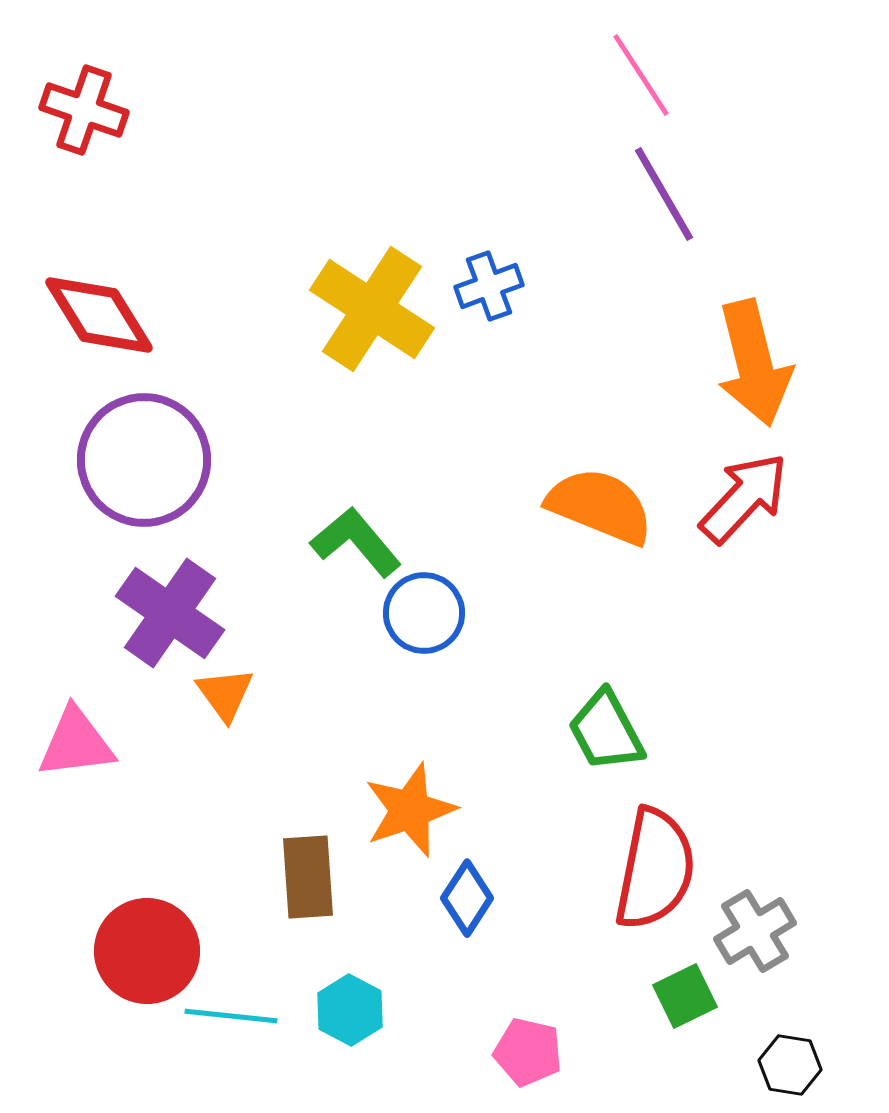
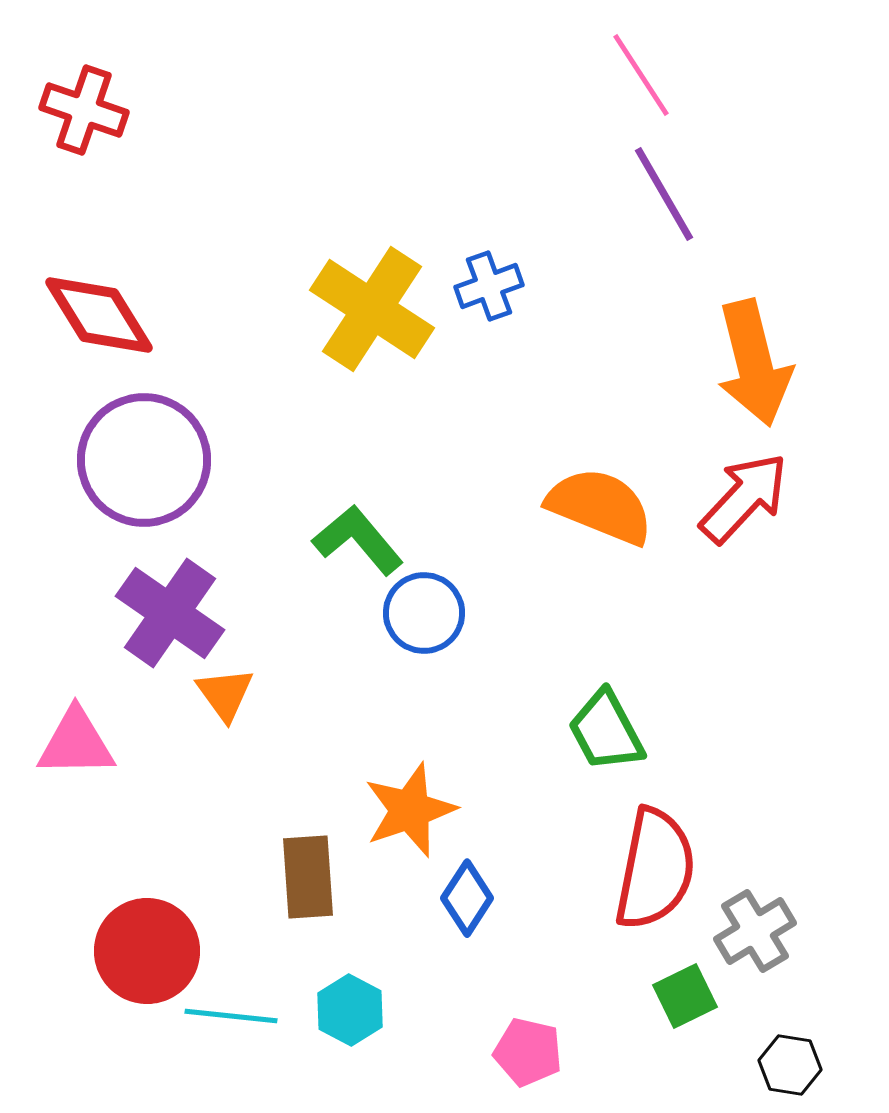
green L-shape: moved 2 px right, 2 px up
pink triangle: rotated 6 degrees clockwise
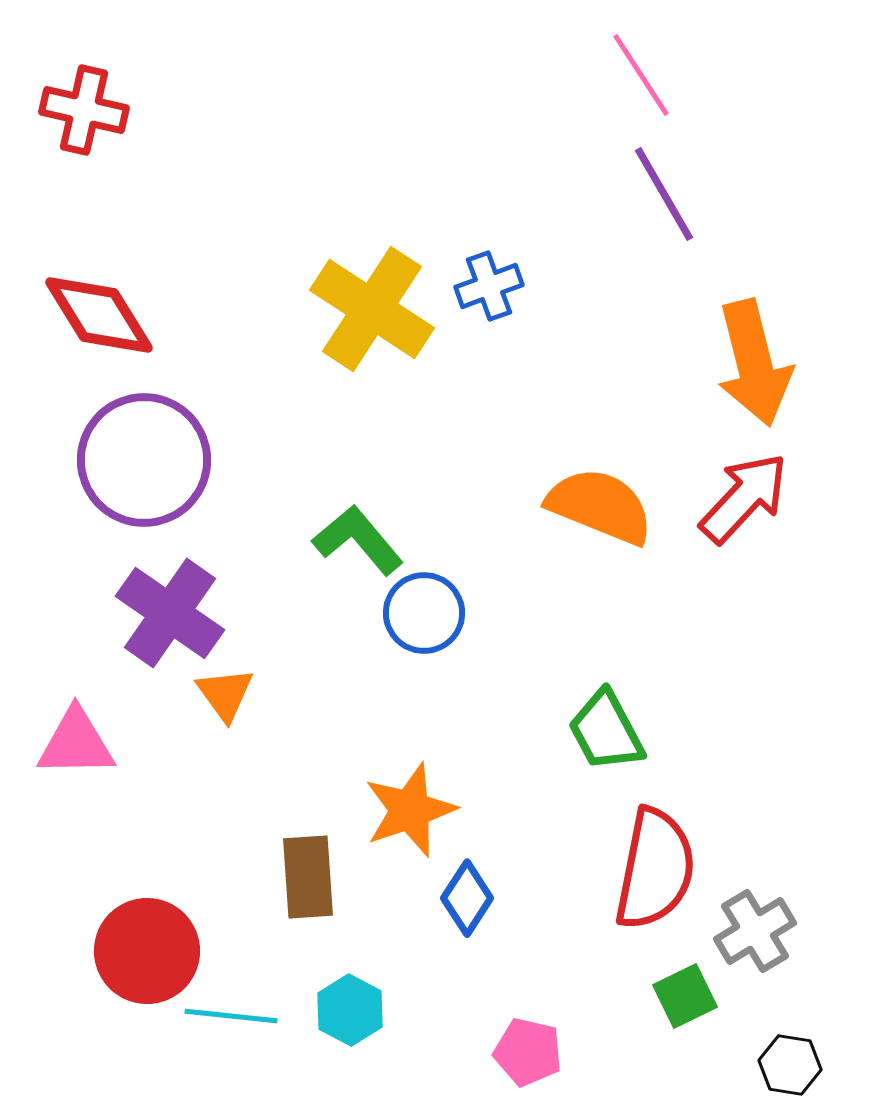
red cross: rotated 6 degrees counterclockwise
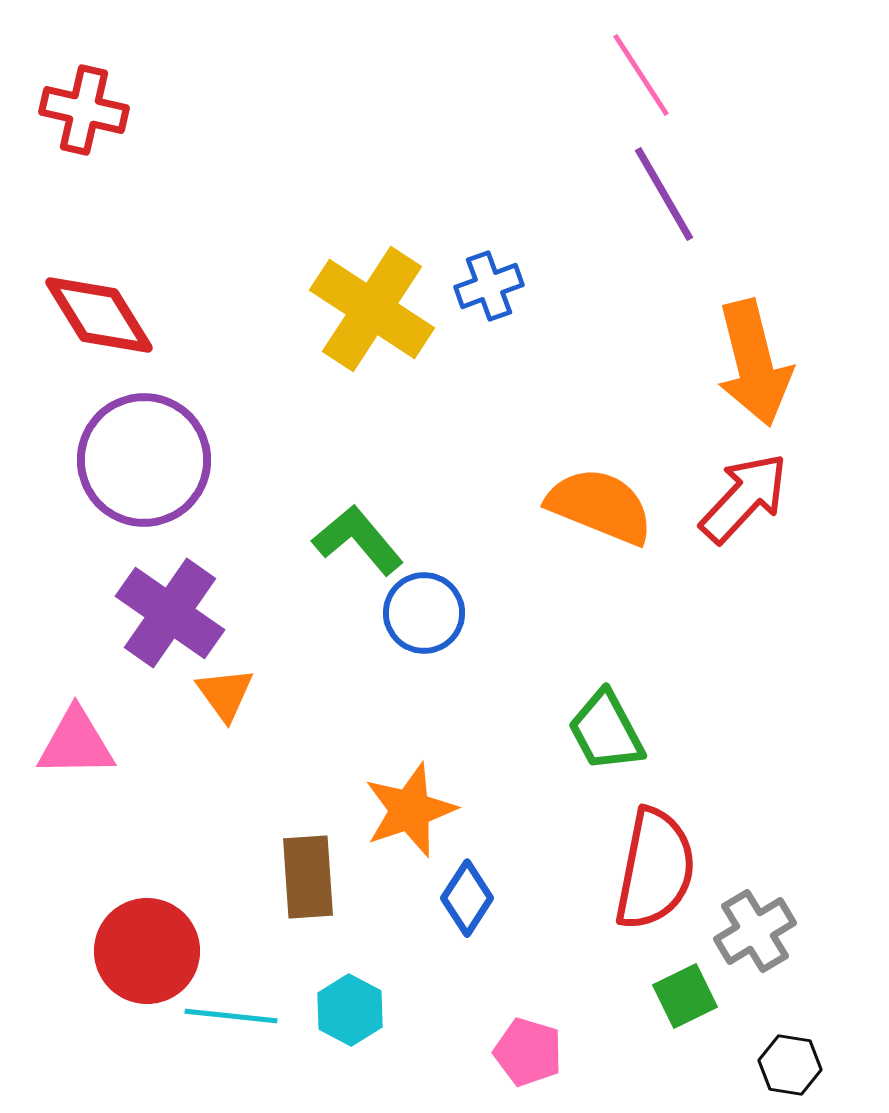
pink pentagon: rotated 4 degrees clockwise
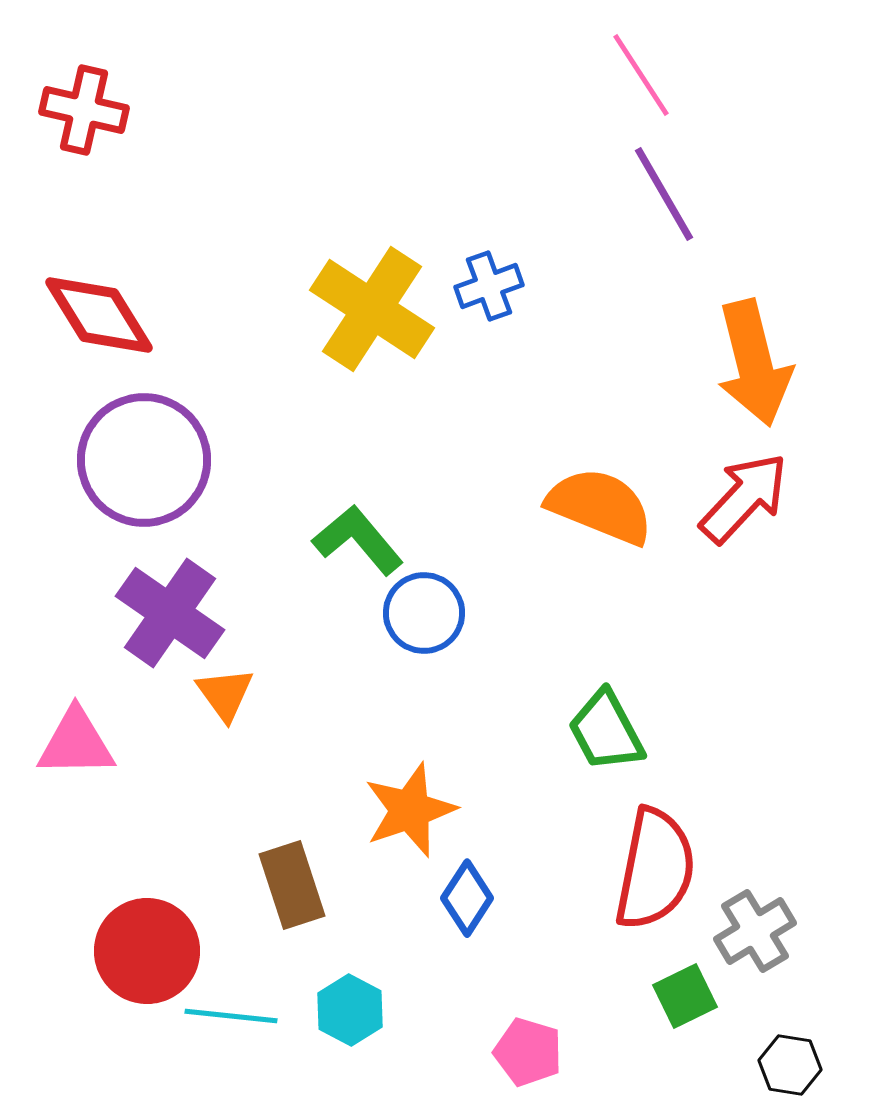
brown rectangle: moved 16 px left, 8 px down; rotated 14 degrees counterclockwise
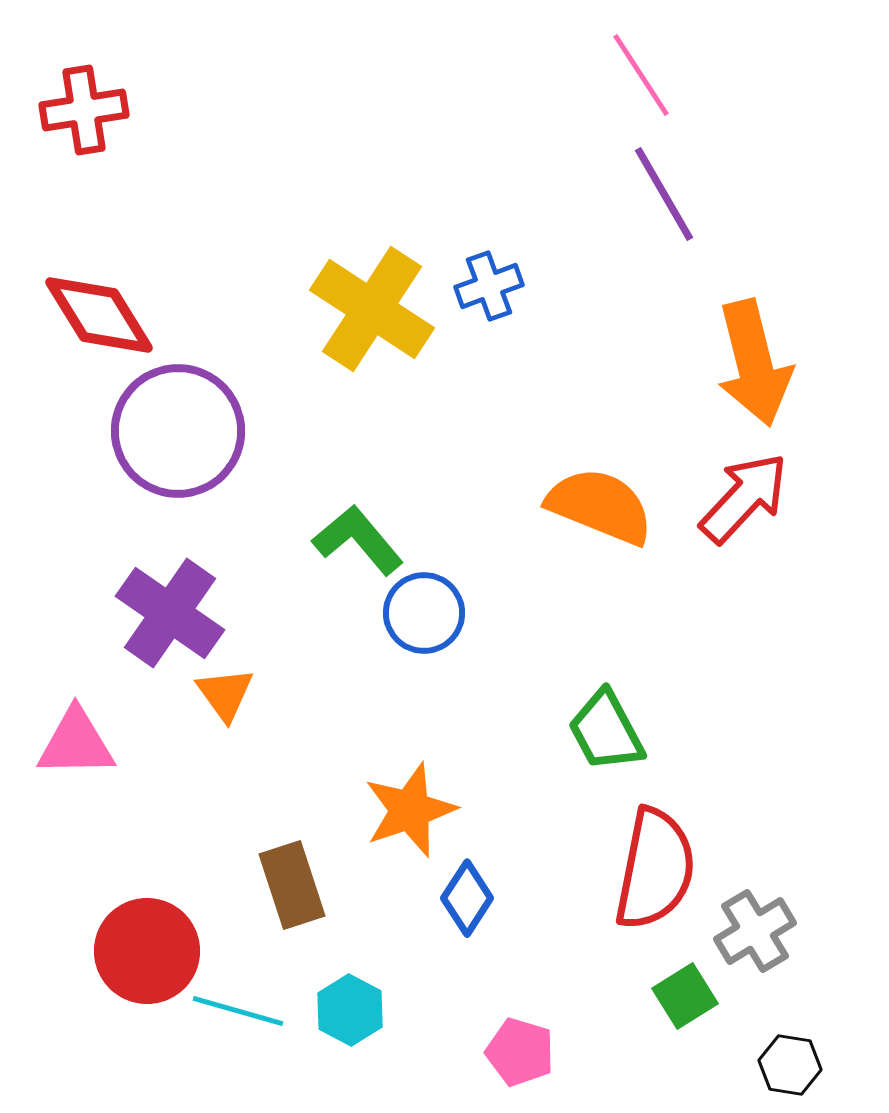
red cross: rotated 22 degrees counterclockwise
purple circle: moved 34 px right, 29 px up
green square: rotated 6 degrees counterclockwise
cyan line: moved 7 px right, 5 px up; rotated 10 degrees clockwise
pink pentagon: moved 8 px left
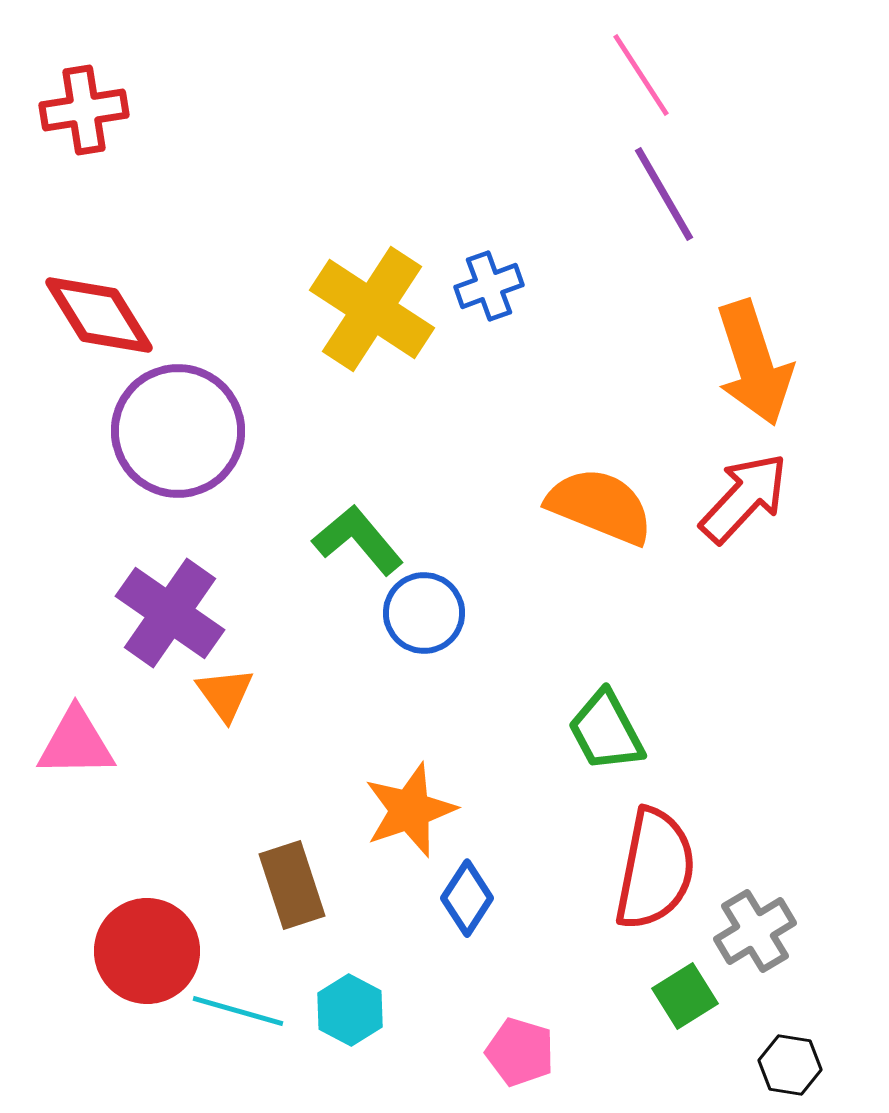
orange arrow: rotated 4 degrees counterclockwise
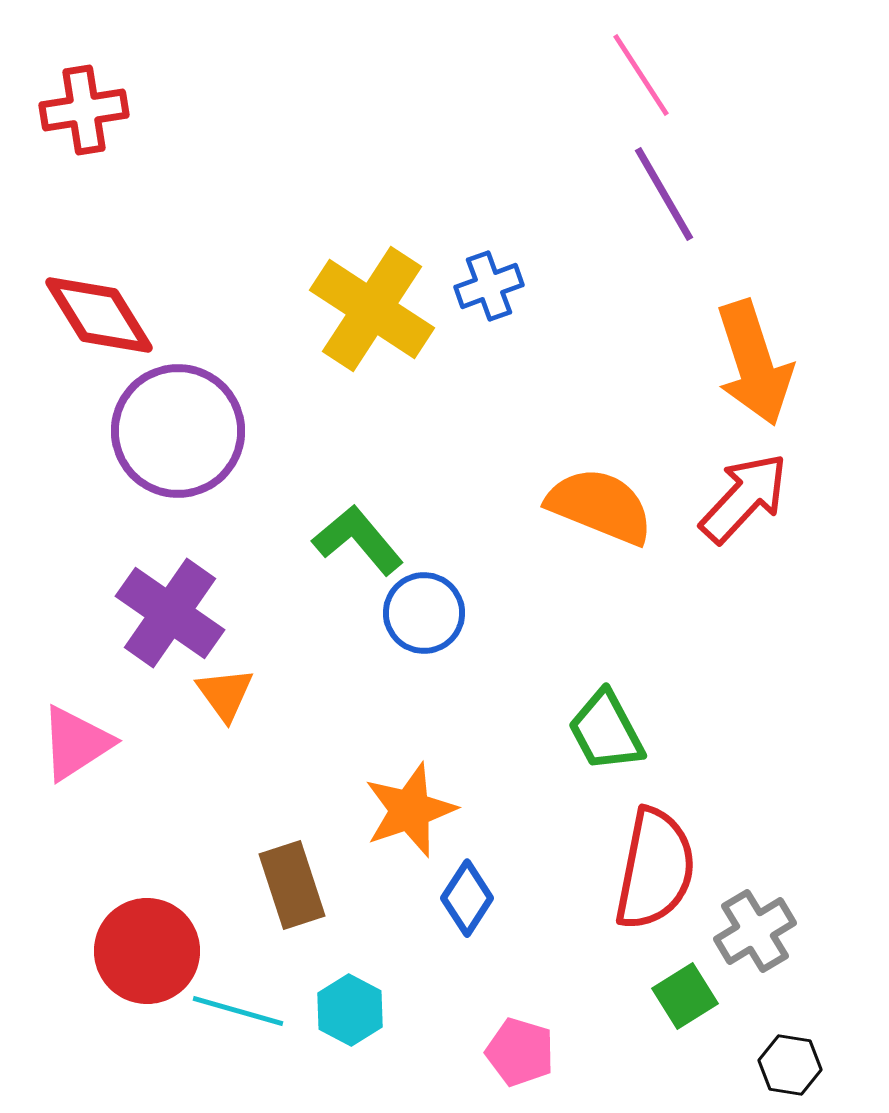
pink triangle: rotated 32 degrees counterclockwise
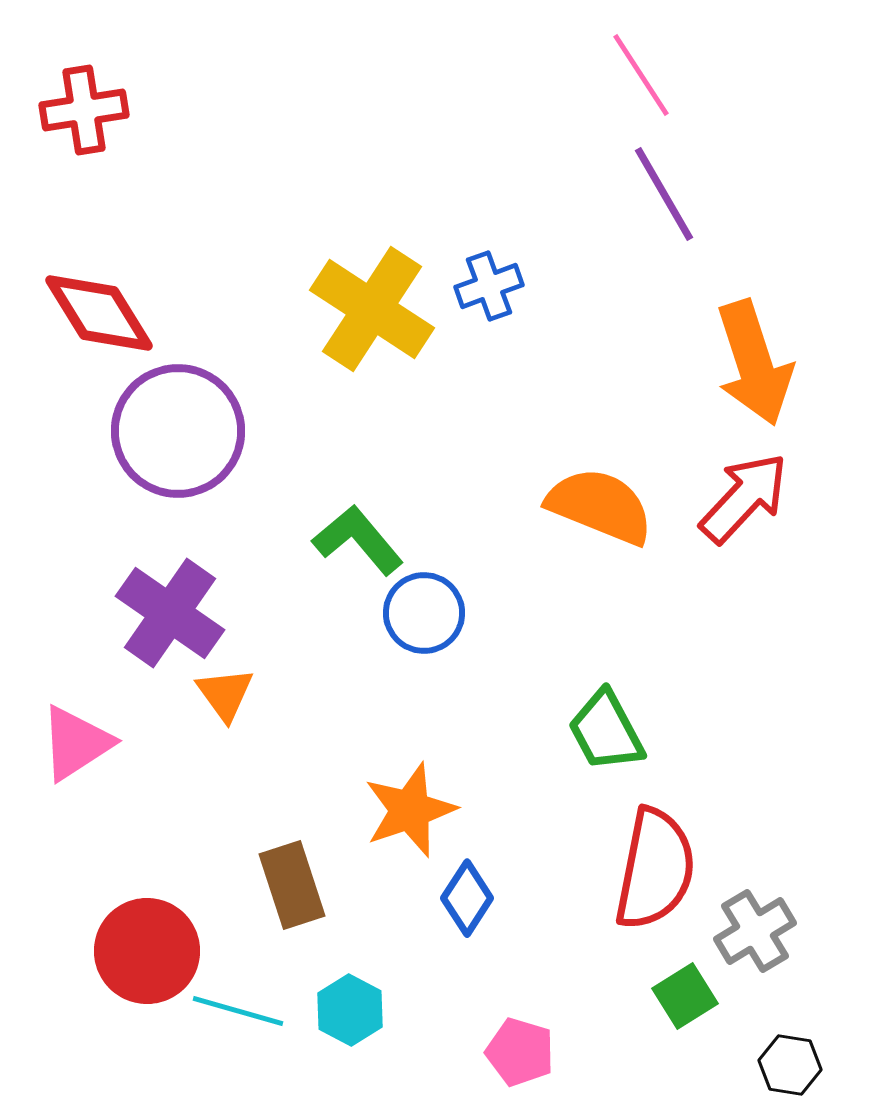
red diamond: moved 2 px up
